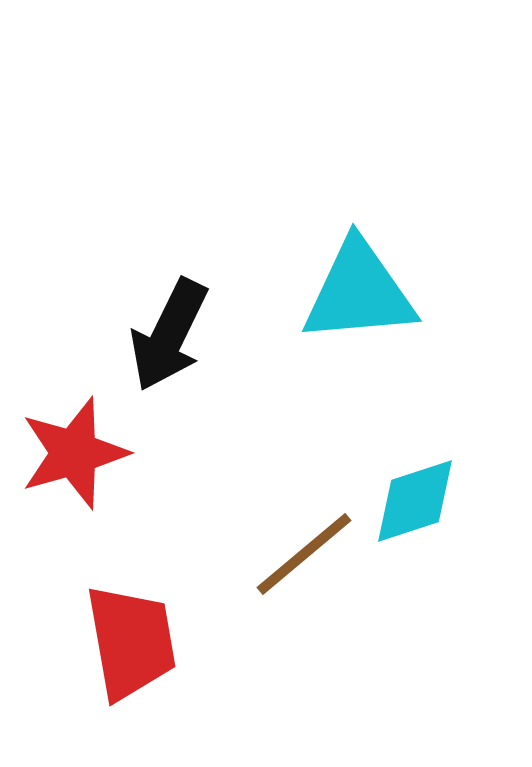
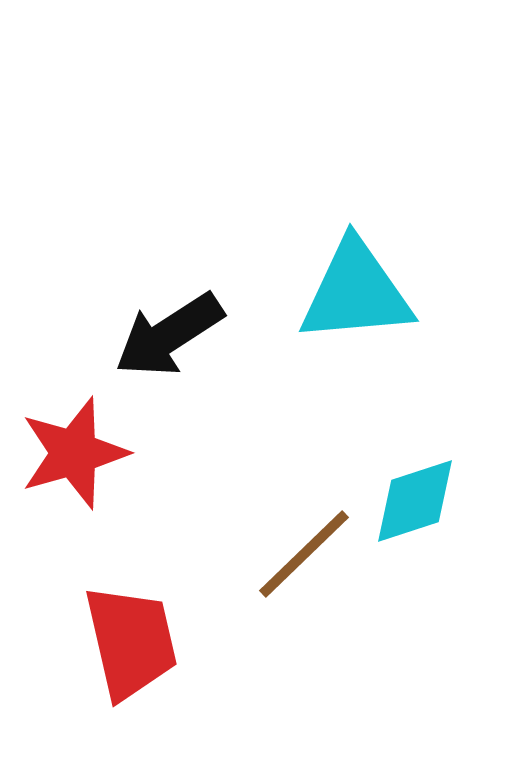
cyan triangle: moved 3 px left
black arrow: rotated 31 degrees clockwise
brown line: rotated 4 degrees counterclockwise
red trapezoid: rotated 3 degrees counterclockwise
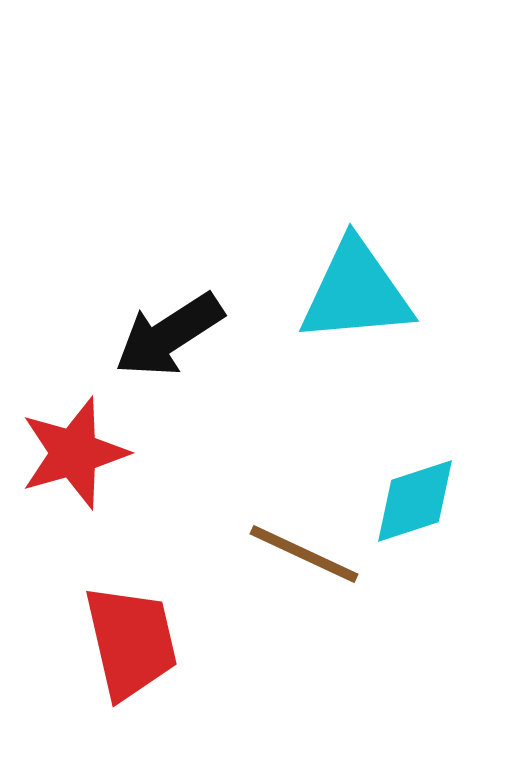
brown line: rotated 69 degrees clockwise
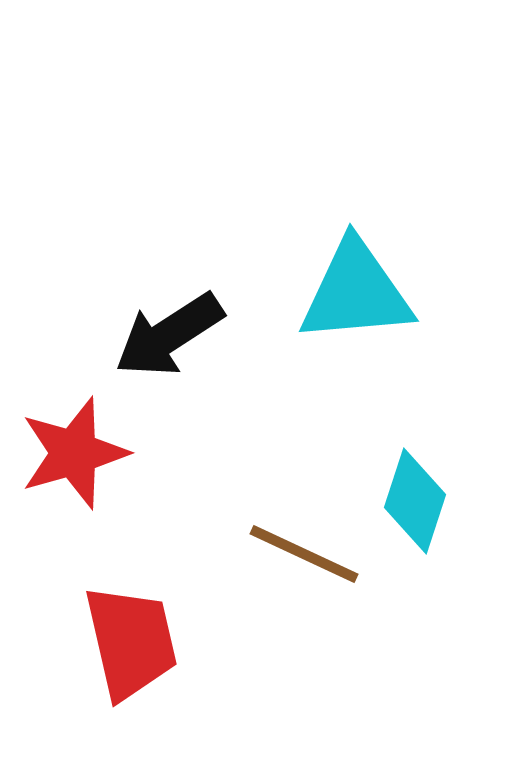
cyan diamond: rotated 54 degrees counterclockwise
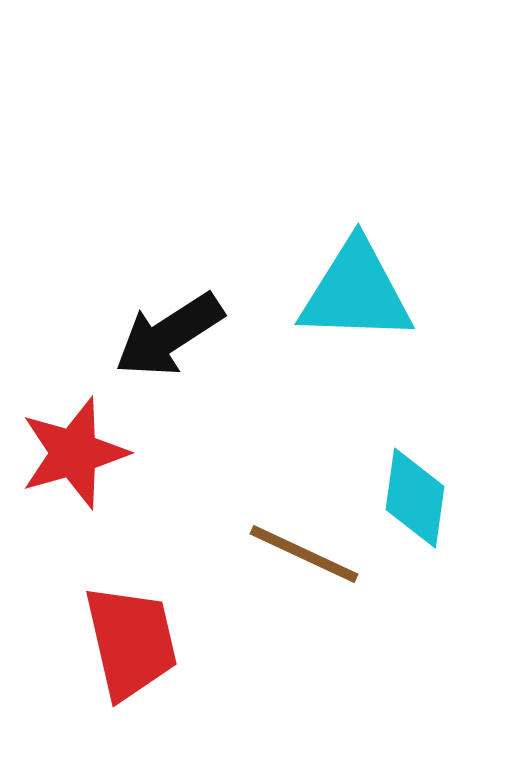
cyan triangle: rotated 7 degrees clockwise
cyan diamond: moved 3 px up; rotated 10 degrees counterclockwise
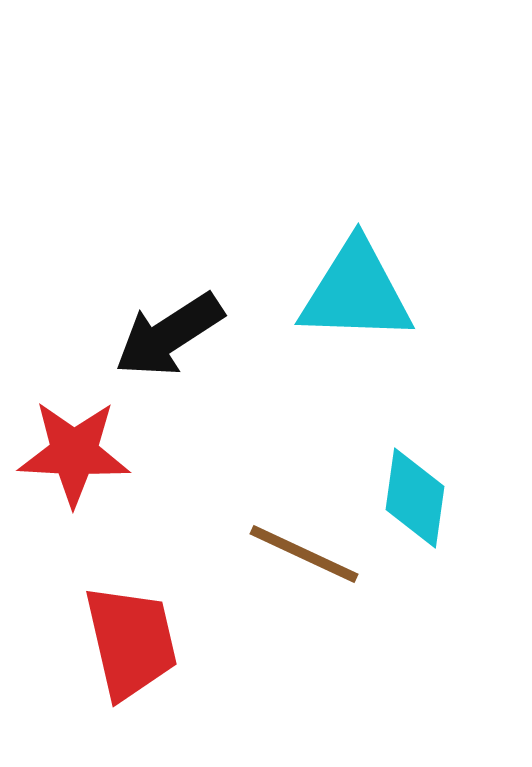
red star: rotated 19 degrees clockwise
